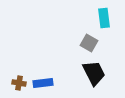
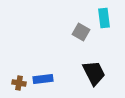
gray square: moved 8 px left, 11 px up
blue rectangle: moved 4 px up
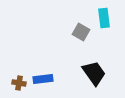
black trapezoid: rotated 8 degrees counterclockwise
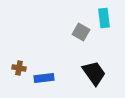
blue rectangle: moved 1 px right, 1 px up
brown cross: moved 15 px up
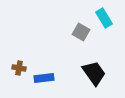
cyan rectangle: rotated 24 degrees counterclockwise
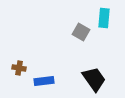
cyan rectangle: rotated 36 degrees clockwise
black trapezoid: moved 6 px down
blue rectangle: moved 3 px down
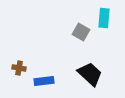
black trapezoid: moved 4 px left, 5 px up; rotated 12 degrees counterclockwise
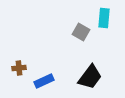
brown cross: rotated 16 degrees counterclockwise
black trapezoid: moved 3 px down; rotated 84 degrees clockwise
blue rectangle: rotated 18 degrees counterclockwise
